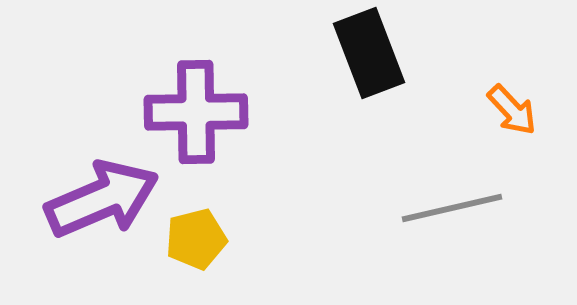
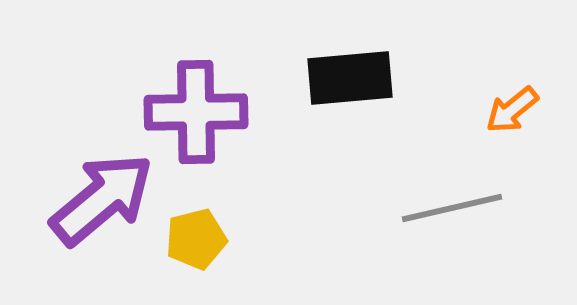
black rectangle: moved 19 px left, 25 px down; rotated 74 degrees counterclockwise
orange arrow: rotated 94 degrees clockwise
purple arrow: rotated 17 degrees counterclockwise
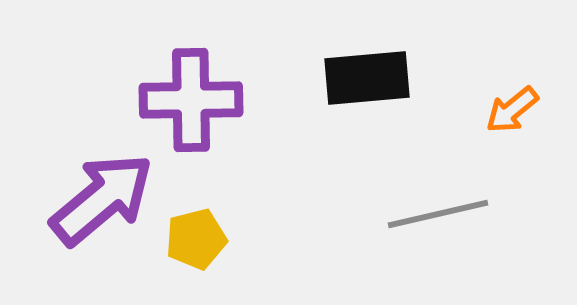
black rectangle: moved 17 px right
purple cross: moved 5 px left, 12 px up
gray line: moved 14 px left, 6 px down
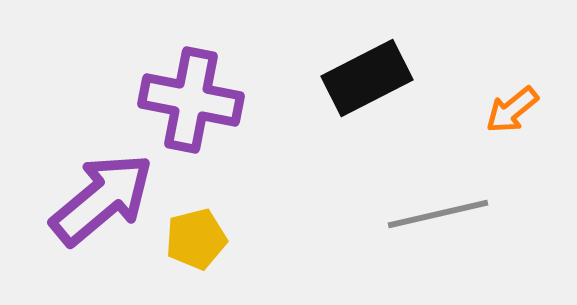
black rectangle: rotated 22 degrees counterclockwise
purple cross: rotated 12 degrees clockwise
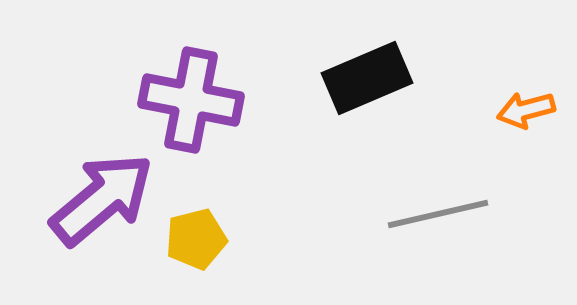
black rectangle: rotated 4 degrees clockwise
orange arrow: moved 14 px right; rotated 24 degrees clockwise
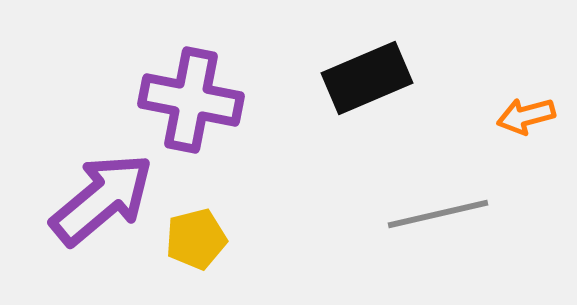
orange arrow: moved 6 px down
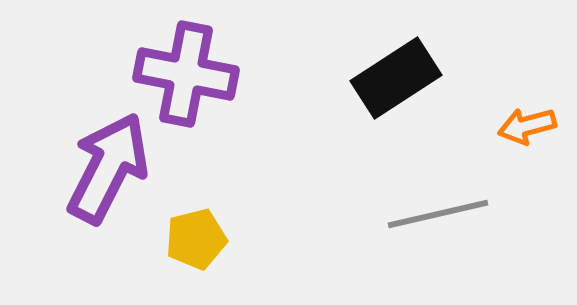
black rectangle: moved 29 px right; rotated 10 degrees counterclockwise
purple cross: moved 5 px left, 26 px up
orange arrow: moved 1 px right, 10 px down
purple arrow: moved 6 px right, 31 px up; rotated 23 degrees counterclockwise
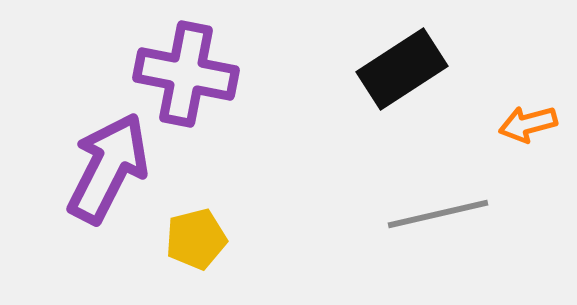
black rectangle: moved 6 px right, 9 px up
orange arrow: moved 1 px right, 2 px up
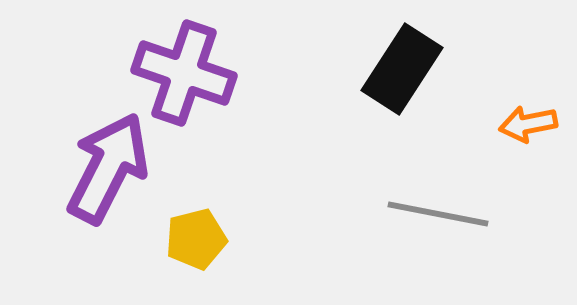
black rectangle: rotated 24 degrees counterclockwise
purple cross: moved 2 px left, 1 px up; rotated 8 degrees clockwise
orange arrow: rotated 4 degrees clockwise
gray line: rotated 24 degrees clockwise
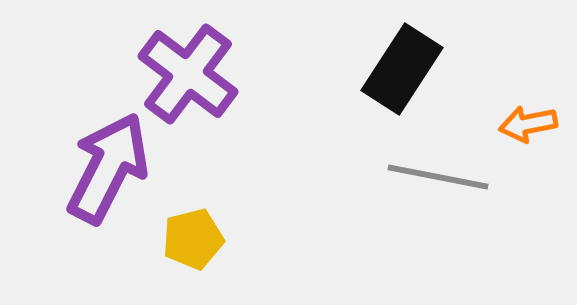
purple cross: moved 4 px right, 1 px down; rotated 18 degrees clockwise
gray line: moved 37 px up
yellow pentagon: moved 3 px left
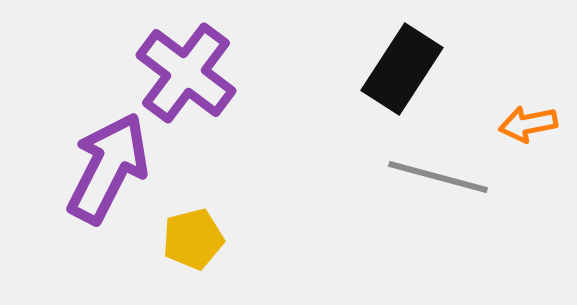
purple cross: moved 2 px left, 1 px up
gray line: rotated 4 degrees clockwise
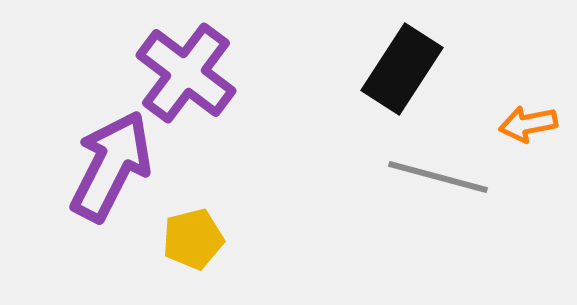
purple arrow: moved 3 px right, 2 px up
